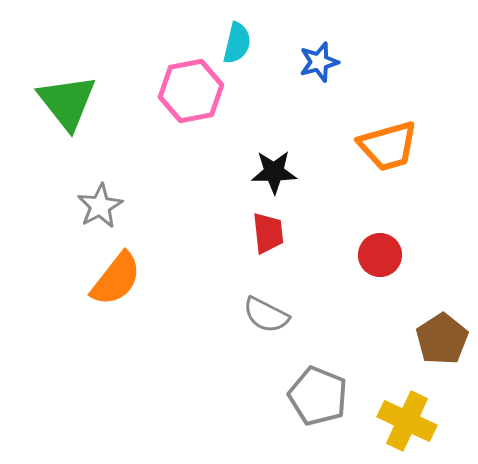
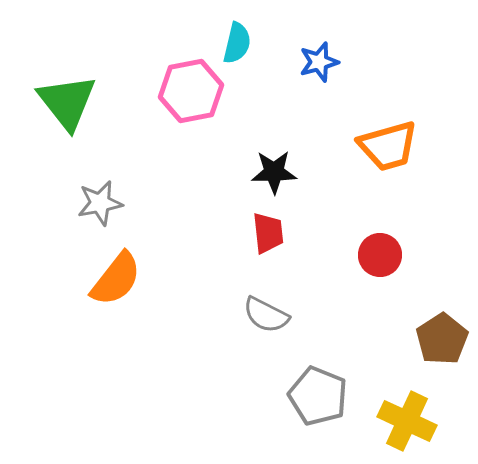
gray star: moved 3 px up; rotated 18 degrees clockwise
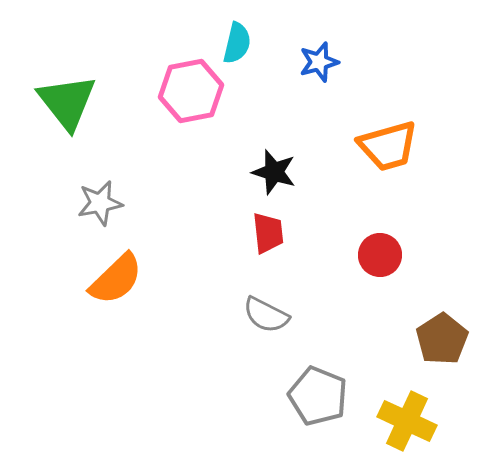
black star: rotated 18 degrees clockwise
orange semicircle: rotated 8 degrees clockwise
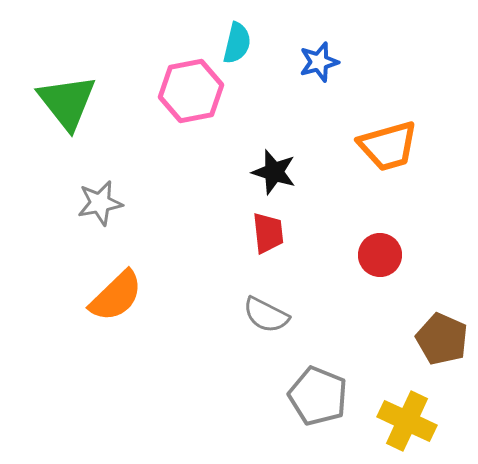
orange semicircle: moved 17 px down
brown pentagon: rotated 15 degrees counterclockwise
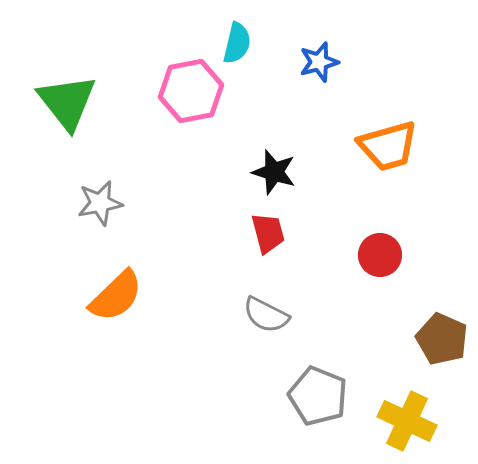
red trapezoid: rotated 9 degrees counterclockwise
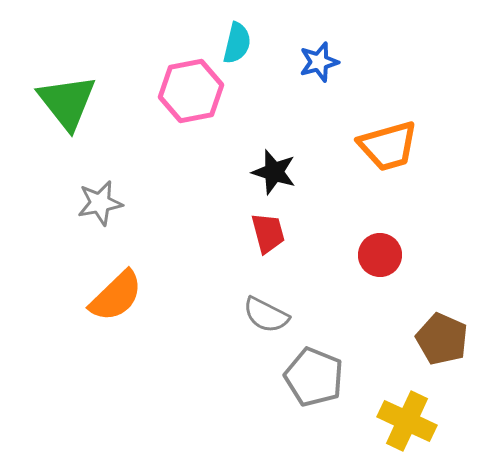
gray pentagon: moved 4 px left, 19 px up
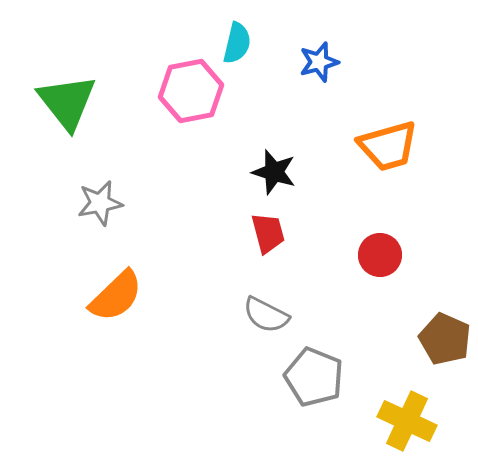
brown pentagon: moved 3 px right
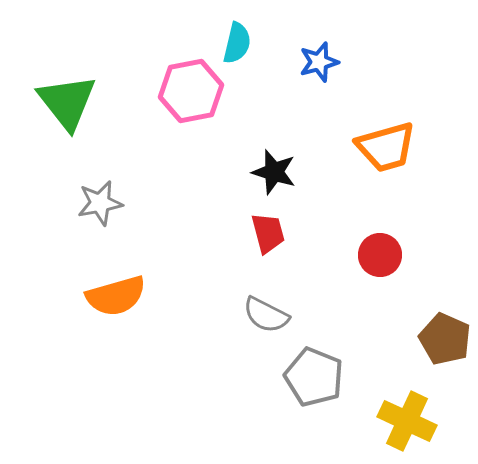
orange trapezoid: moved 2 px left, 1 px down
orange semicircle: rotated 28 degrees clockwise
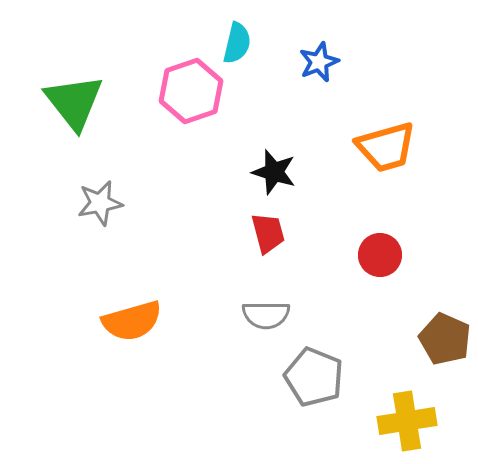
blue star: rotated 6 degrees counterclockwise
pink hexagon: rotated 8 degrees counterclockwise
green triangle: moved 7 px right
orange semicircle: moved 16 px right, 25 px down
gray semicircle: rotated 27 degrees counterclockwise
yellow cross: rotated 34 degrees counterclockwise
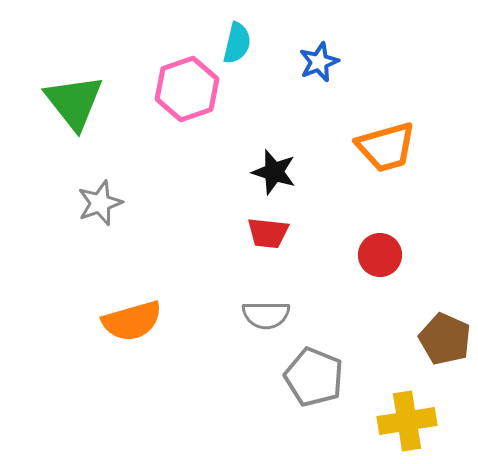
pink hexagon: moved 4 px left, 2 px up
gray star: rotated 9 degrees counterclockwise
red trapezoid: rotated 111 degrees clockwise
